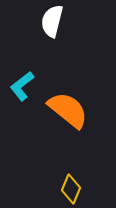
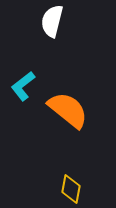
cyan L-shape: moved 1 px right
yellow diamond: rotated 12 degrees counterclockwise
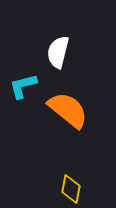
white semicircle: moved 6 px right, 31 px down
cyan L-shape: rotated 24 degrees clockwise
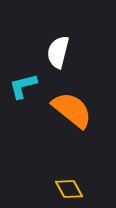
orange semicircle: moved 4 px right
yellow diamond: moved 2 px left; rotated 40 degrees counterclockwise
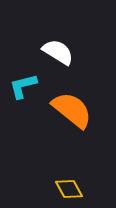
white semicircle: rotated 108 degrees clockwise
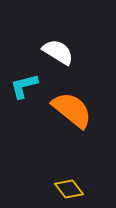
cyan L-shape: moved 1 px right
yellow diamond: rotated 8 degrees counterclockwise
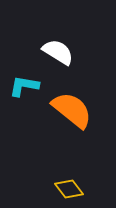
cyan L-shape: rotated 24 degrees clockwise
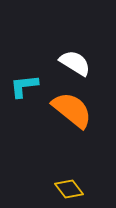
white semicircle: moved 17 px right, 11 px down
cyan L-shape: rotated 16 degrees counterclockwise
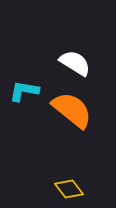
cyan L-shape: moved 5 px down; rotated 16 degrees clockwise
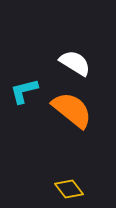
cyan L-shape: rotated 24 degrees counterclockwise
